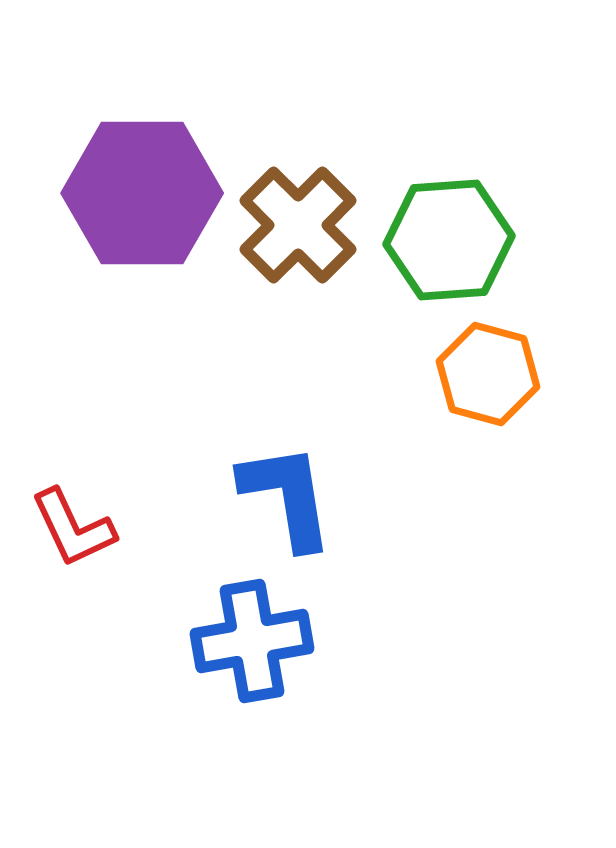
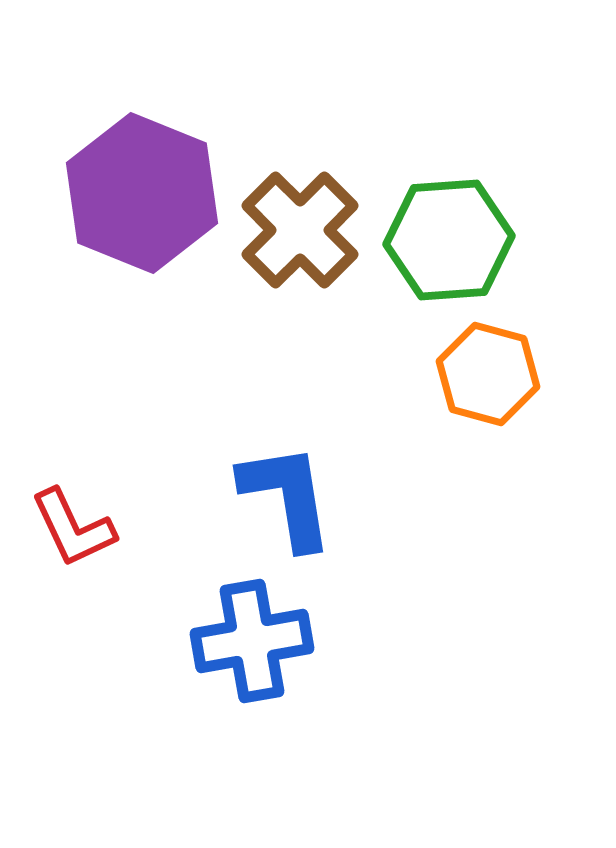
purple hexagon: rotated 22 degrees clockwise
brown cross: moved 2 px right, 5 px down
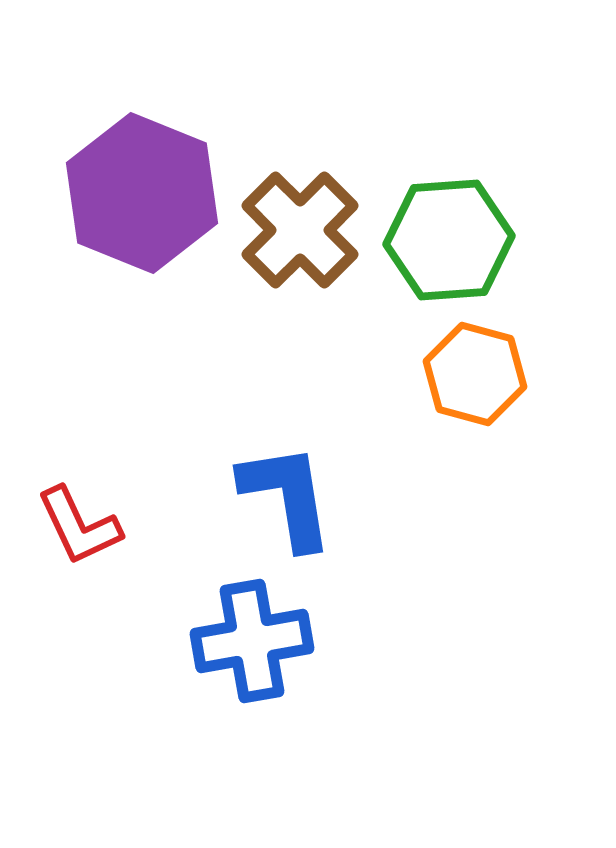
orange hexagon: moved 13 px left
red L-shape: moved 6 px right, 2 px up
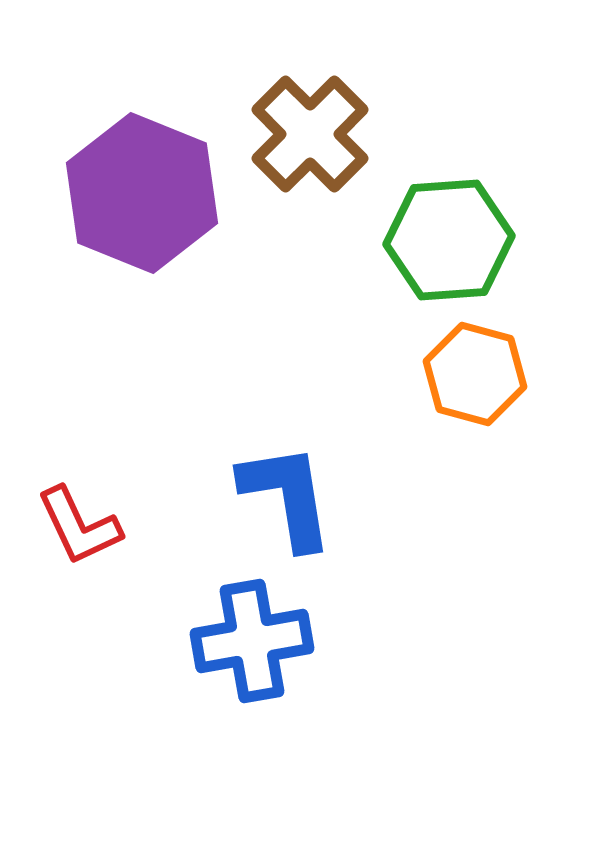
brown cross: moved 10 px right, 96 px up
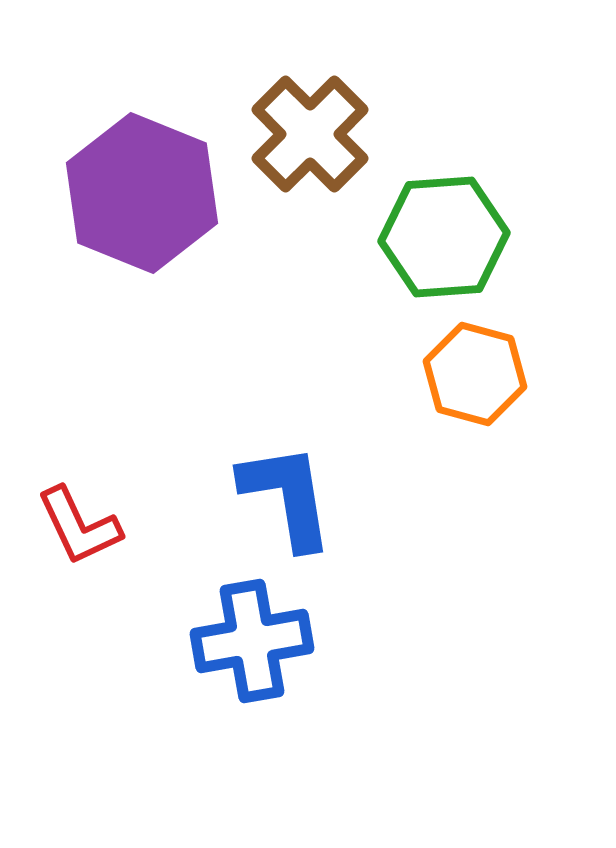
green hexagon: moved 5 px left, 3 px up
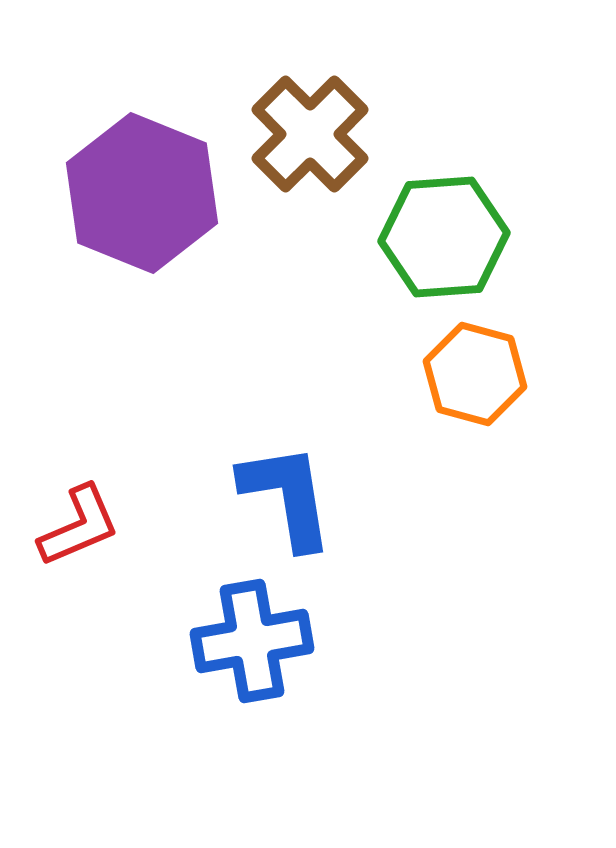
red L-shape: rotated 88 degrees counterclockwise
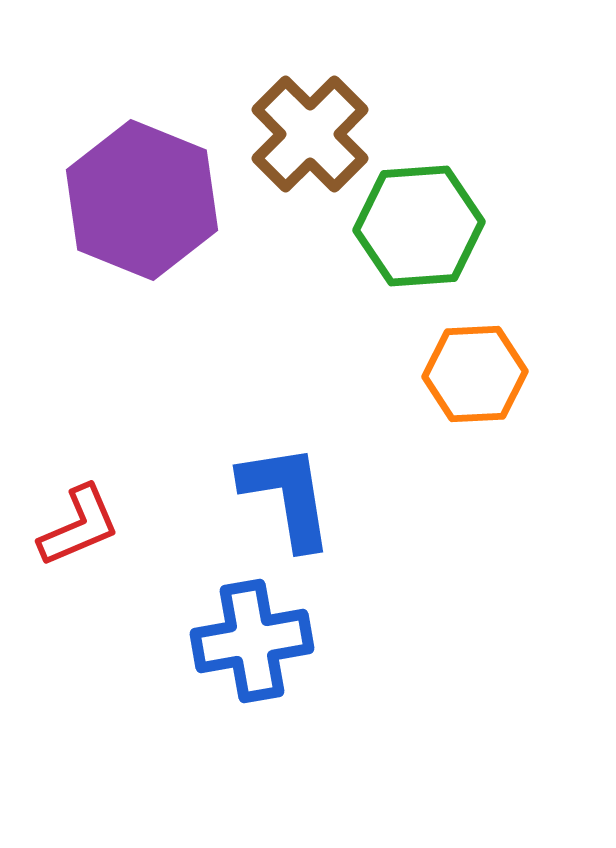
purple hexagon: moved 7 px down
green hexagon: moved 25 px left, 11 px up
orange hexagon: rotated 18 degrees counterclockwise
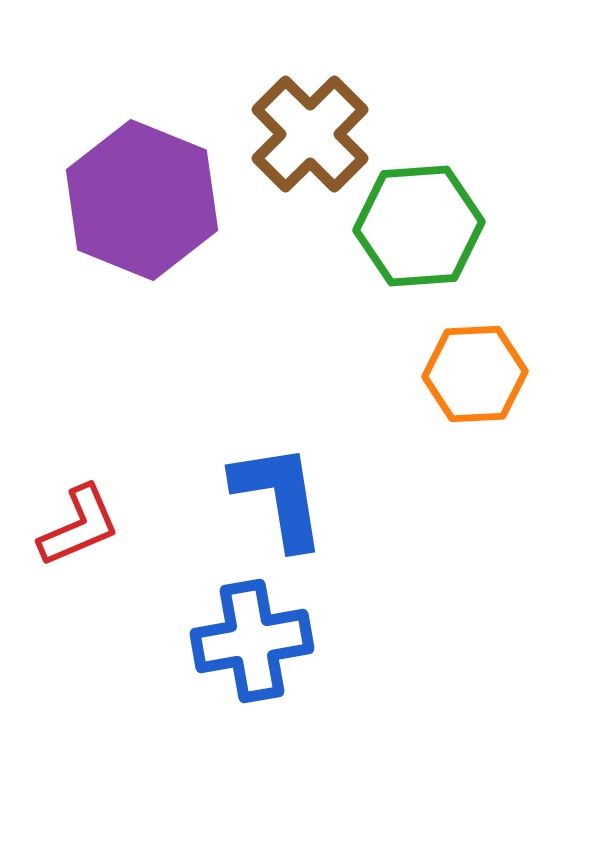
blue L-shape: moved 8 px left
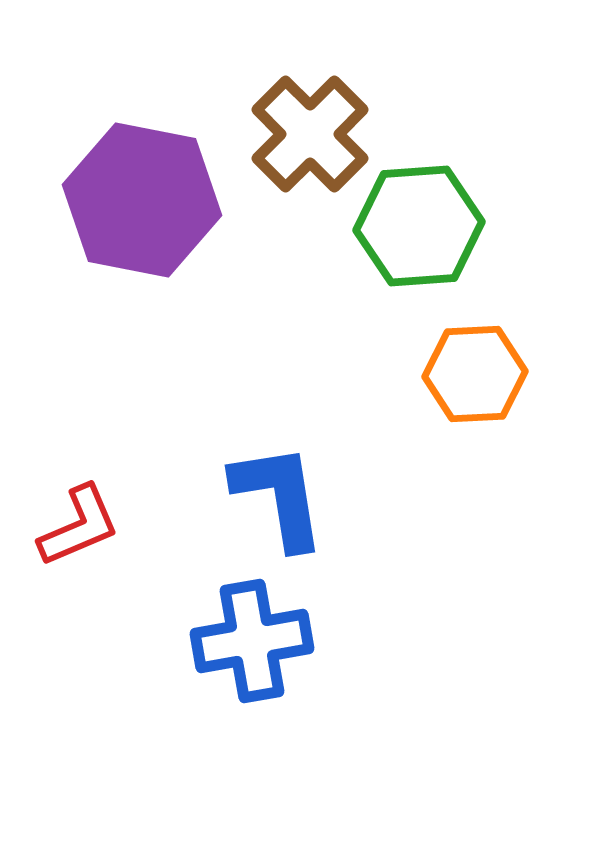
purple hexagon: rotated 11 degrees counterclockwise
